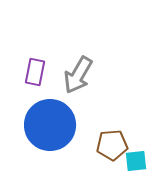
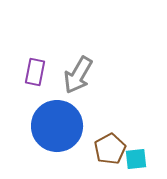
blue circle: moved 7 px right, 1 px down
brown pentagon: moved 2 px left, 4 px down; rotated 24 degrees counterclockwise
cyan square: moved 2 px up
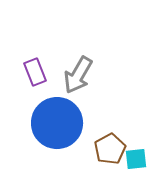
purple rectangle: rotated 32 degrees counterclockwise
blue circle: moved 3 px up
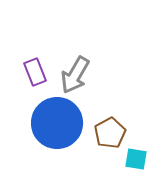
gray arrow: moved 3 px left
brown pentagon: moved 16 px up
cyan square: rotated 15 degrees clockwise
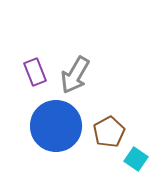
blue circle: moved 1 px left, 3 px down
brown pentagon: moved 1 px left, 1 px up
cyan square: rotated 25 degrees clockwise
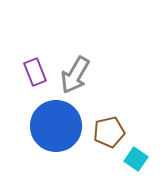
brown pentagon: rotated 16 degrees clockwise
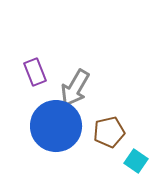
gray arrow: moved 13 px down
cyan square: moved 2 px down
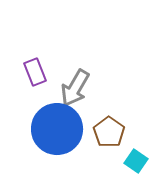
blue circle: moved 1 px right, 3 px down
brown pentagon: rotated 24 degrees counterclockwise
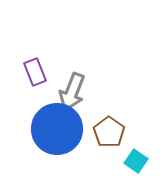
gray arrow: moved 3 px left, 4 px down; rotated 9 degrees counterclockwise
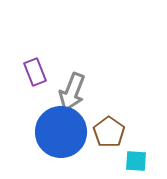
blue circle: moved 4 px right, 3 px down
cyan square: rotated 30 degrees counterclockwise
